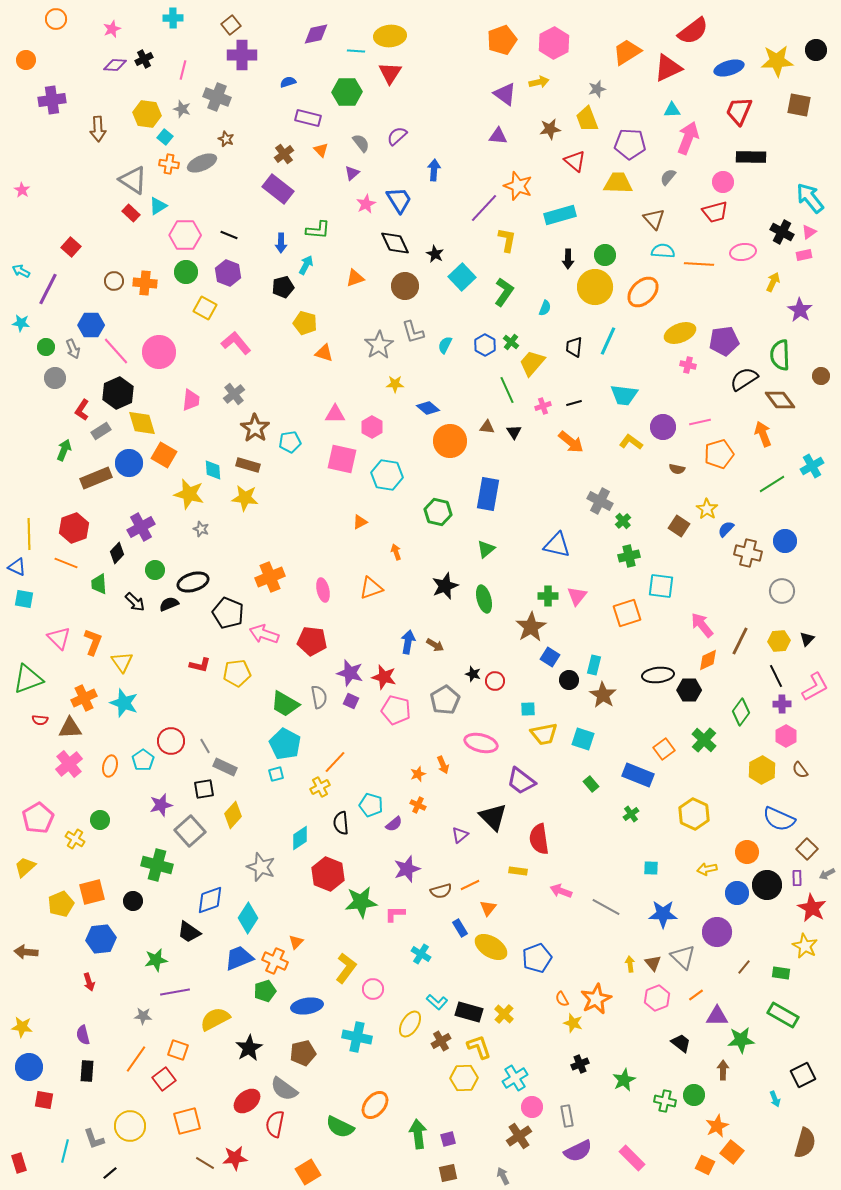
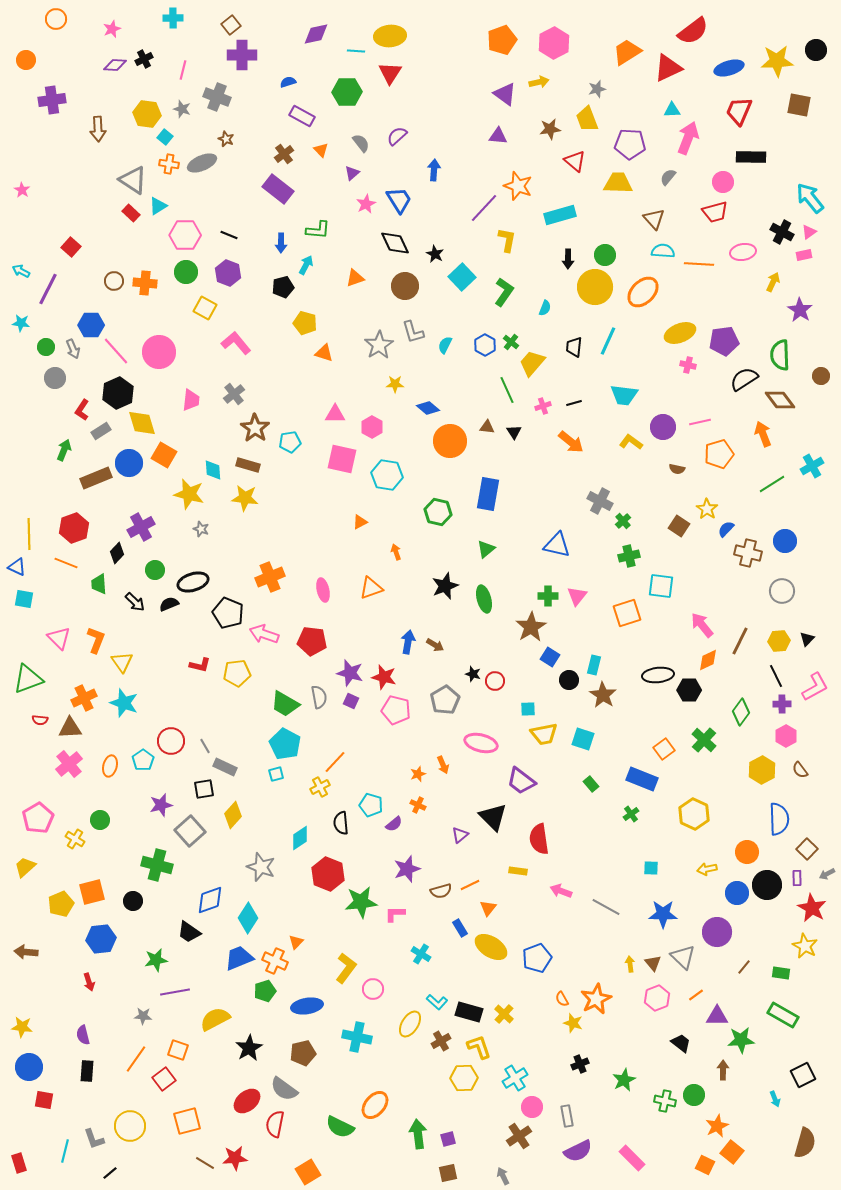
purple rectangle at (308, 118): moved 6 px left, 2 px up; rotated 15 degrees clockwise
orange L-shape at (93, 642): moved 3 px right, 2 px up
blue rectangle at (638, 775): moved 4 px right, 4 px down
blue semicircle at (779, 819): rotated 116 degrees counterclockwise
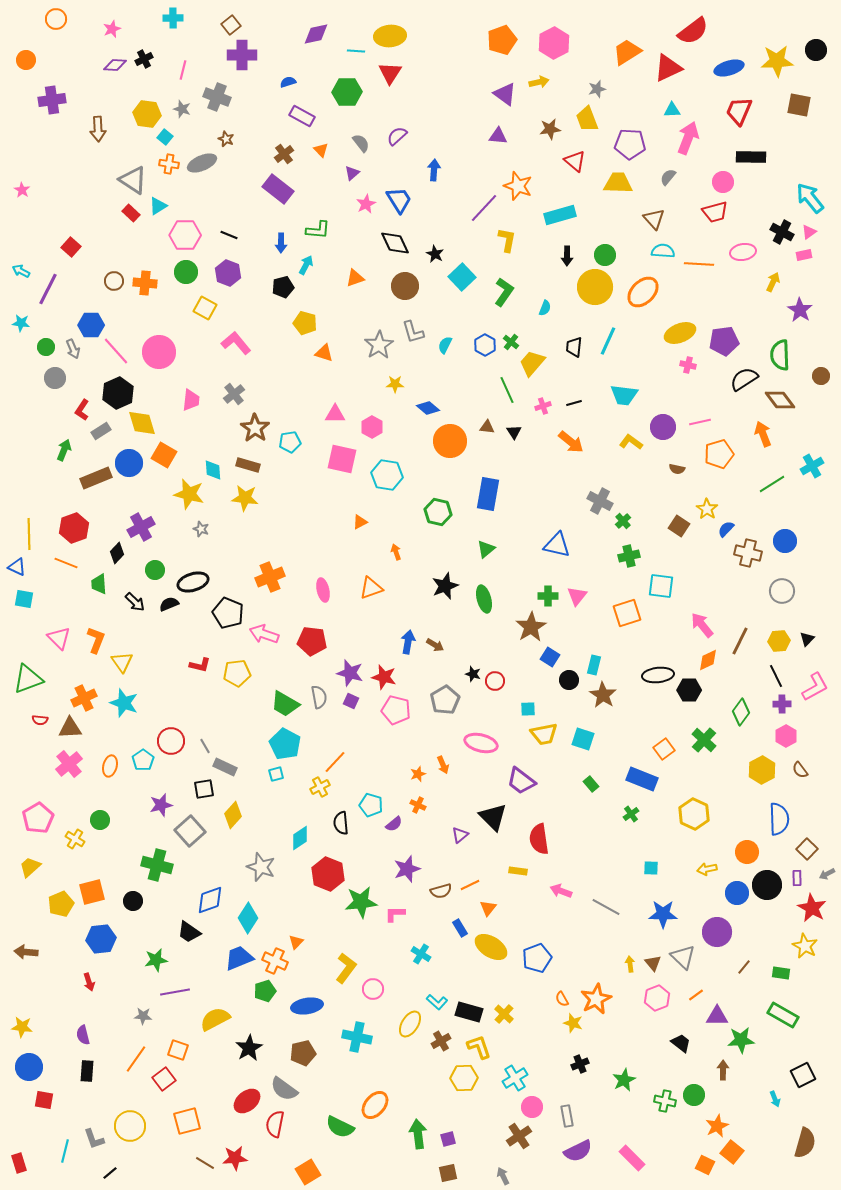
black arrow at (568, 259): moved 1 px left, 3 px up
yellow trapezoid at (25, 867): moved 5 px right
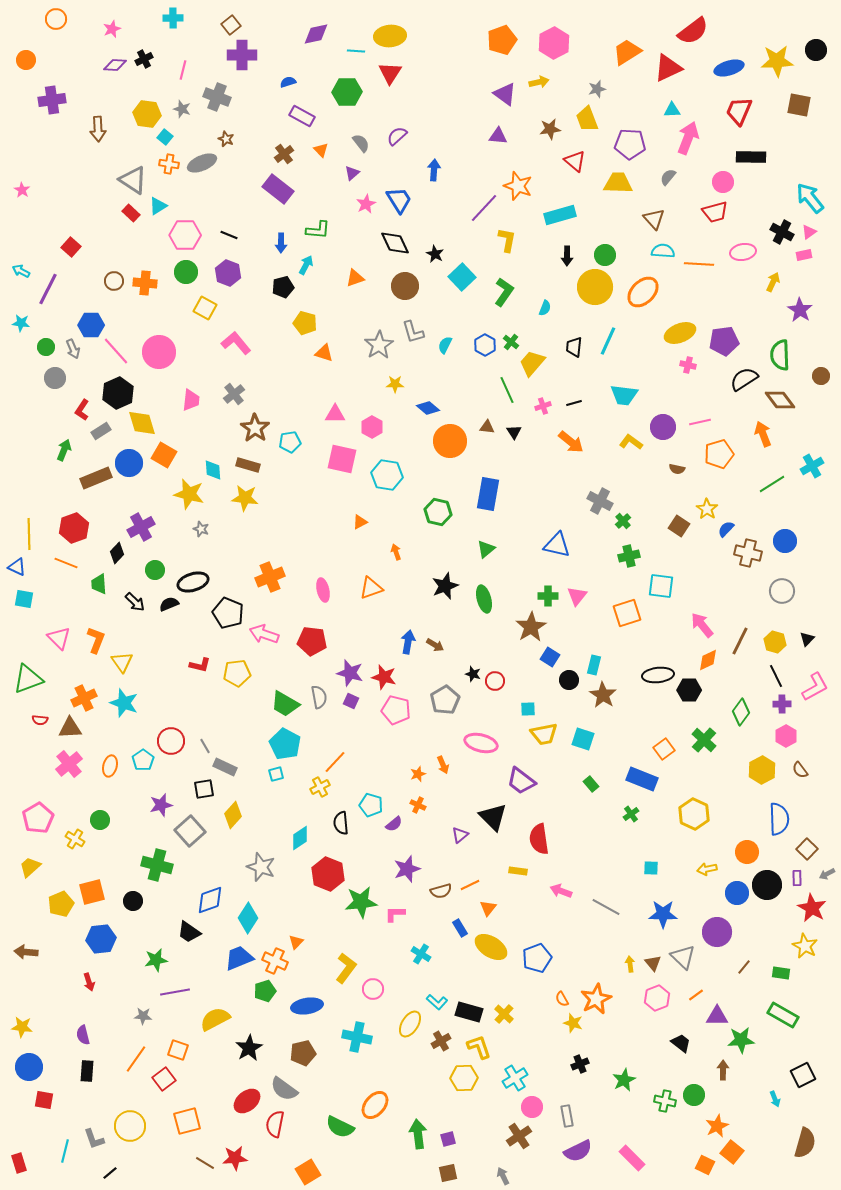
yellow hexagon at (779, 641): moved 4 px left, 1 px down; rotated 20 degrees clockwise
